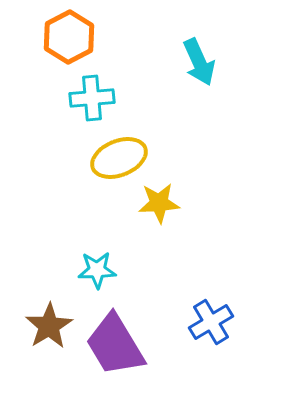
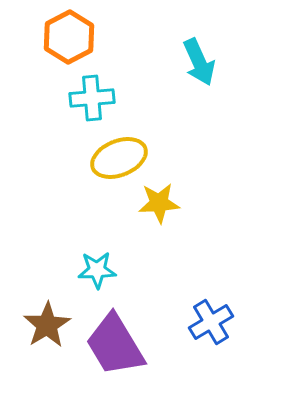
brown star: moved 2 px left, 1 px up
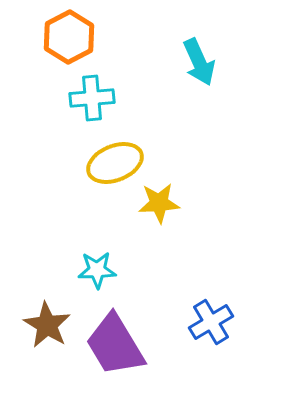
yellow ellipse: moved 4 px left, 5 px down
brown star: rotated 9 degrees counterclockwise
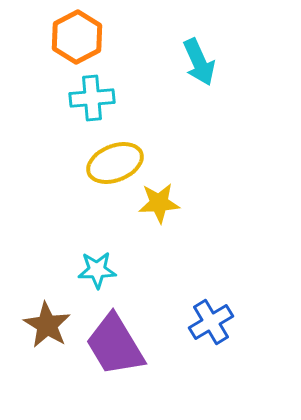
orange hexagon: moved 8 px right
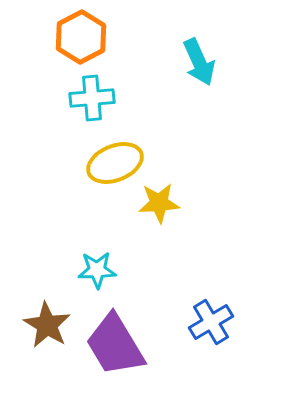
orange hexagon: moved 4 px right
